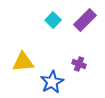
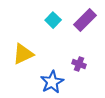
yellow triangle: moved 8 px up; rotated 20 degrees counterclockwise
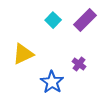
purple cross: rotated 16 degrees clockwise
blue star: rotated 10 degrees counterclockwise
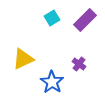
cyan square: moved 1 px left, 2 px up; rotated 14 degrees clockwise
yellow triangle: moved 5 px down
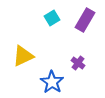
purple rectangle: rotated 15 degrees counterclockwise
yellow triangle: moved 3 px up
purple cross: moved 1 px left, 1 px up
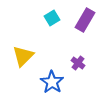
yellow triangle: rotated 20 degrees counterclockwise
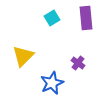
purple rectangle: moved 1 px right, 2 px up; rotated 35 degrees counterclockwise
blue star: moved 1 px down; rotated 15 degrees clockwise
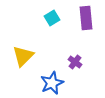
purple cross: moved 3 px left, 1 px up
